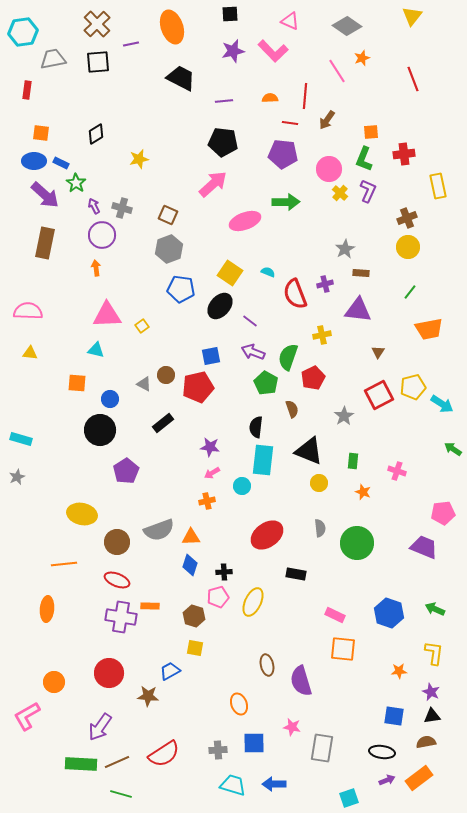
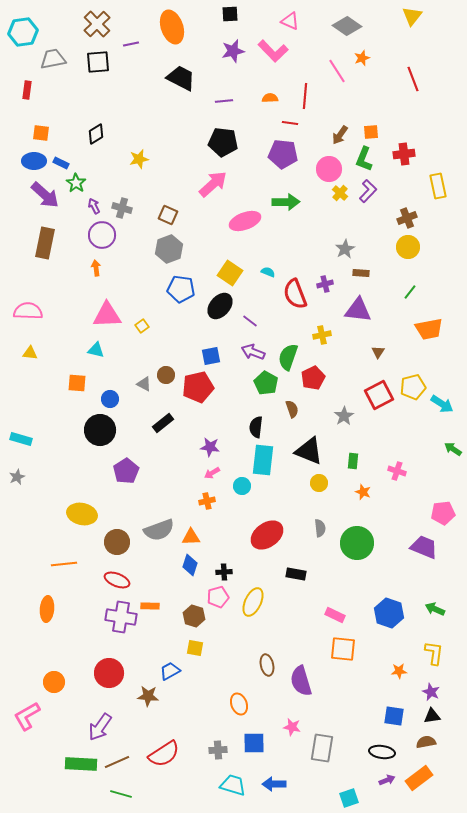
brown arrow at (327, 120): moved 13 px right, 15 px down
purple L-shape at (368, 191): rotated 20 degrees clockwise
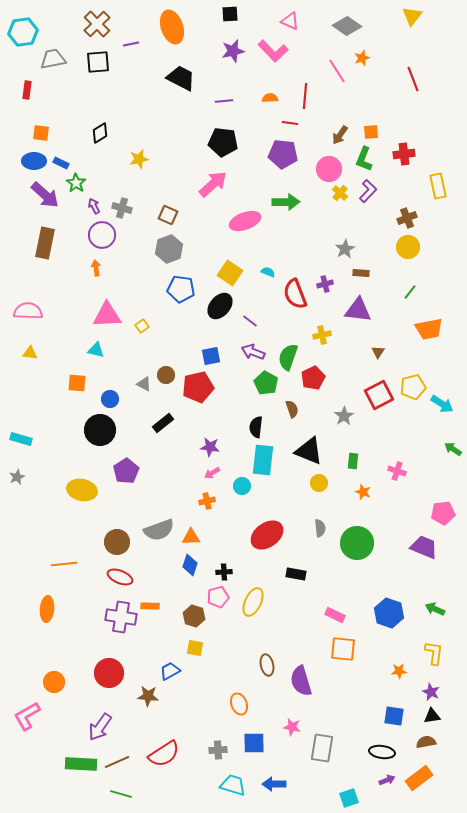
black diamond at (96, 134): moved 4 px right, 1 px up
yellow ellipse at (82, 514): moved 24 px up
red ellipse at (117, 580): moved 3 px right, 3 px up
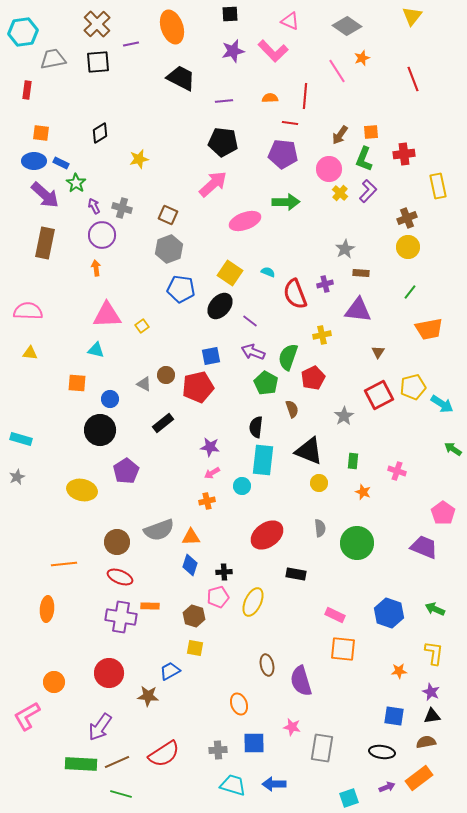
pink pentagon at (443, 513): rotated 30 degrees counterclockwise
purple arrow at (387, 780): moved 7 px down
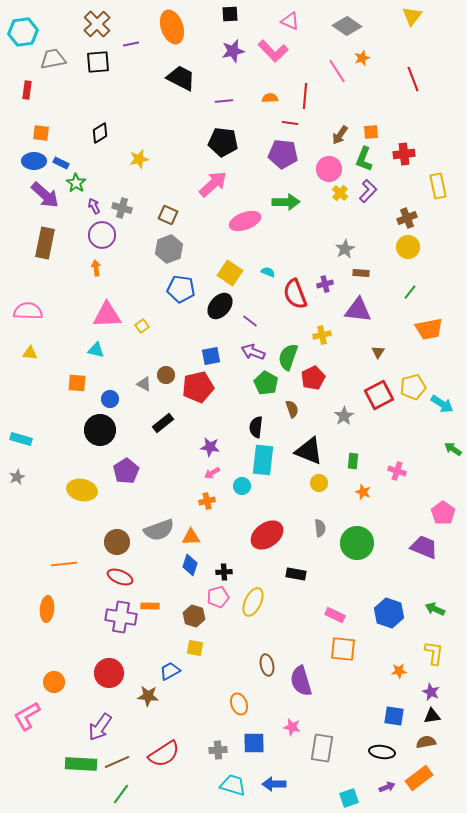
green line at (121, 794): rotated 70 degrees counterclockwise
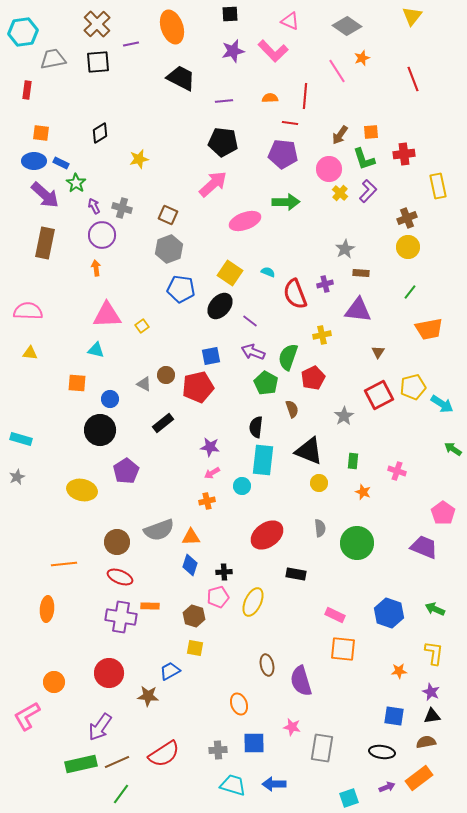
green L-shape at (364, 159): rotated 40 degrees counterclockwise
green rectangle at (81, 764): rotated 16 degrees counterclockwise
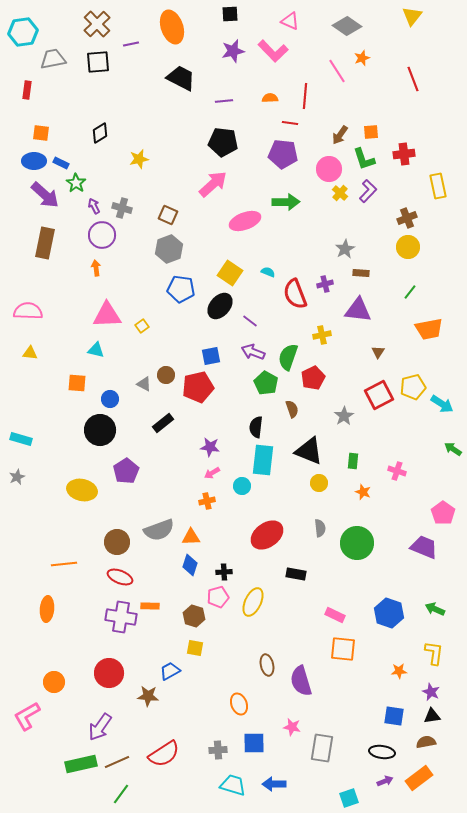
purple arrow at (387, 787): moved 2 px left, 6 px up
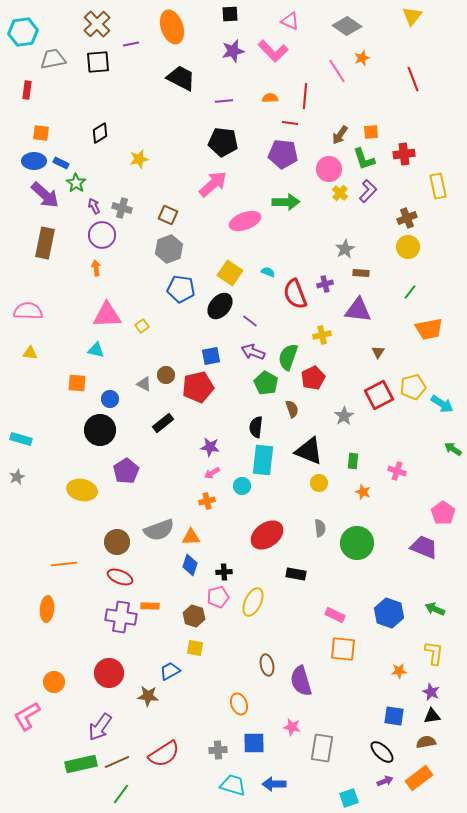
black ellipse at (382, 752): rotated 35 degrees clockwise
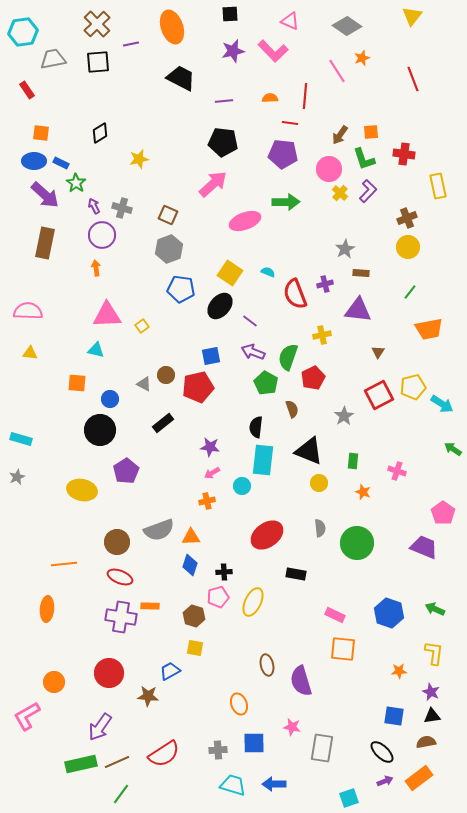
red rectangle at (27, 90): rotated 42 degrees counterclockwise
red cross at (404, 154): rotated 15 degrees clockwise
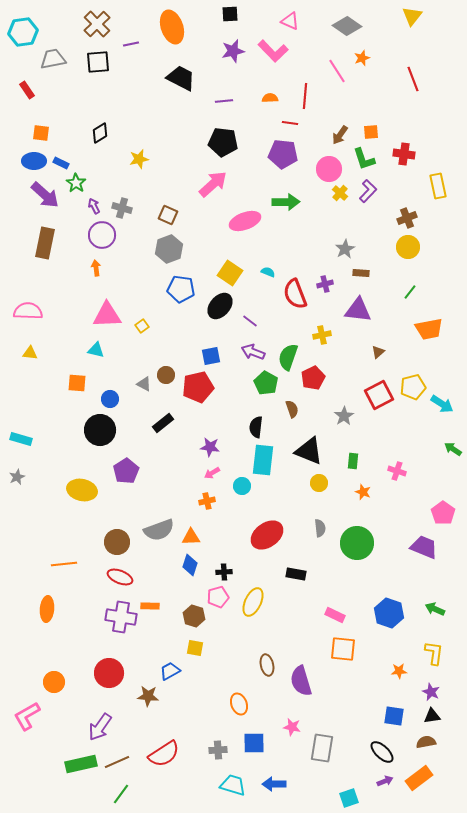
brown triangle at (378, 352): rotated 16 degrees clockwise
